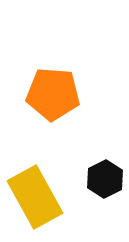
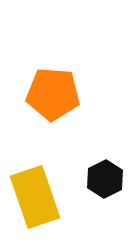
yellow rectangle: rotated 10 degrees clockwise
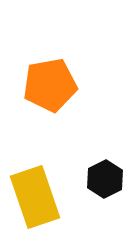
orange pentagon: moved 3 px left, 9 px up; rotated 14 degrees counterclockwise
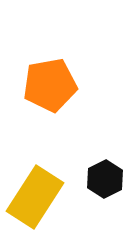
yellow rectangle: rotated 52 degrees clockwise
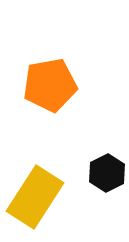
black hexagon: moved 2 px right, 6 px up
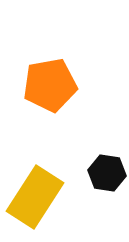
black hexagon: rotated 24 degrees counterclockwise
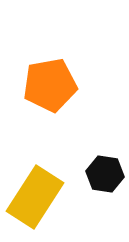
black hexagon: moved 2 px left, 1 px down
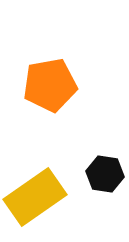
yellow rectangle: rotated 22 degrees clockwise
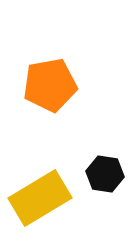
yellow rectangle: moved 5 px right, 1 px down; rotated 4 degrees clockwise
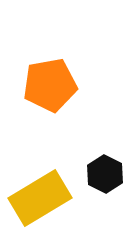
black hexagon: rotated 18 degrees clockwise
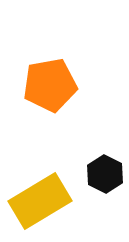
yellow rectangle: moved 3 px down
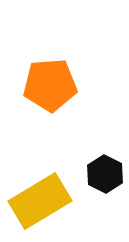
orange pentagon: rotated 6 degrees clockwise
